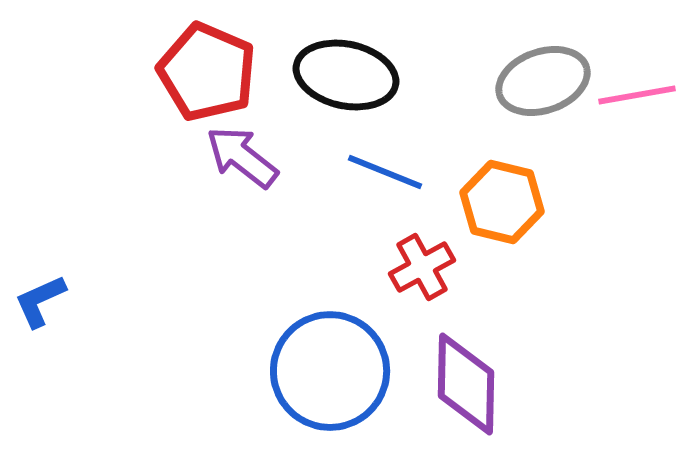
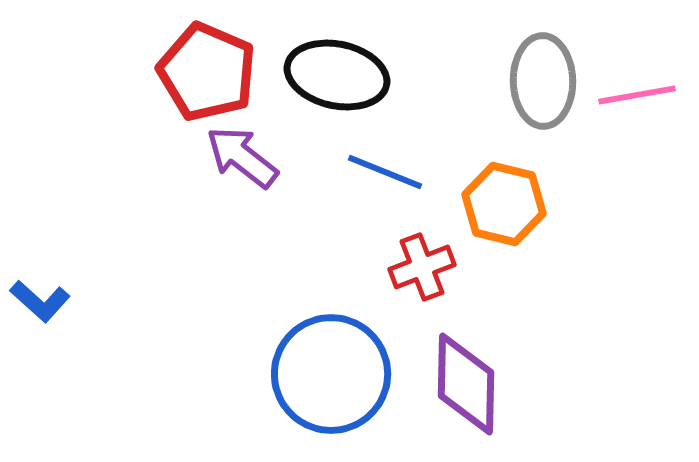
black ellipse: moved 9 px left
gray ellipse: rotated 72 degrees counterclockwise
orange hexagon: moved 2 px right, 2 px down
red cross: rotated 8 degrees clockwise
blue L-shape: rotated 114 degrees counterclockwise
blue circle: moved 1 px right, 3 px down
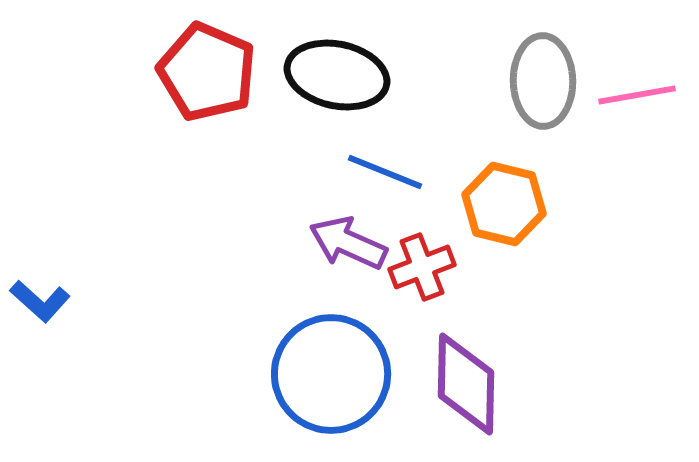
purple arrow: moved 106 px right, 86 px down; rotated 14 degrees counterclockwise
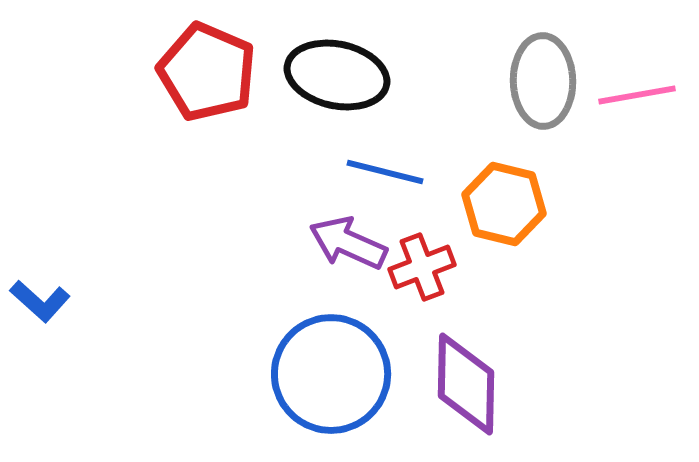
blue line: rotated 8 degrees counterclockwise
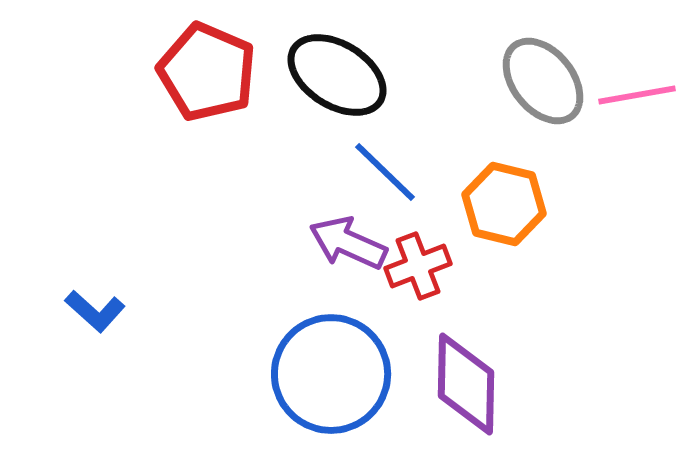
black ellipse: rotated 20 degrees clockwise
gray ellipse: rotated 38 degrees counterclockwise
blue line: rotated 30 degrees clockwise
red cross: moved 4 px left, 1 px up
blue L-shape: moved 55 px right, 10 px down
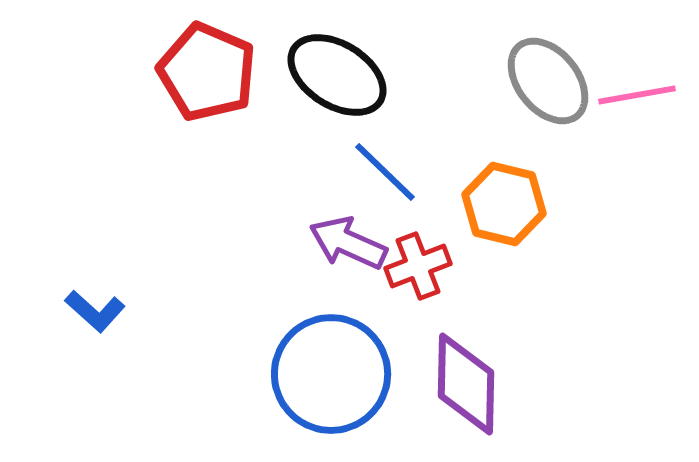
gray ellipse: moved 5 px right
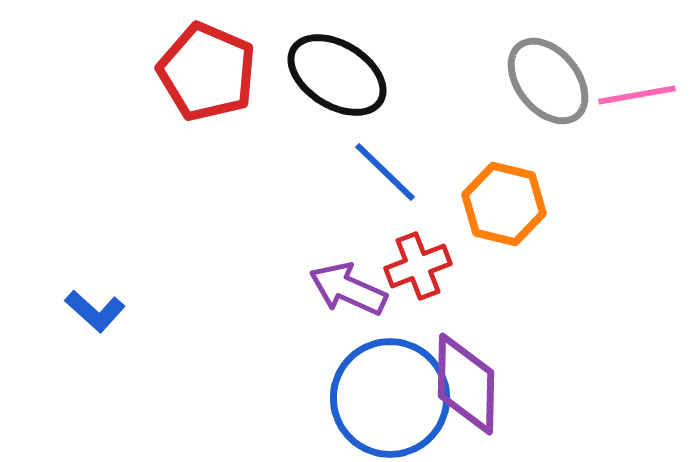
purple arrow: moved 46 px down
blue circle: moved 59 px right, 24 px down
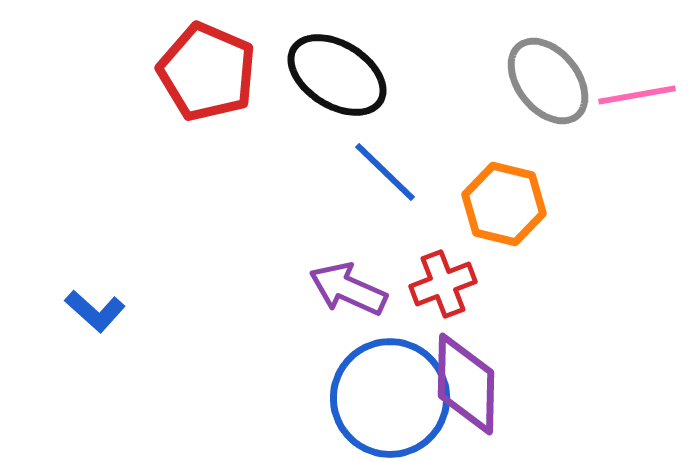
red cross: moved 25 px right, 18 px down
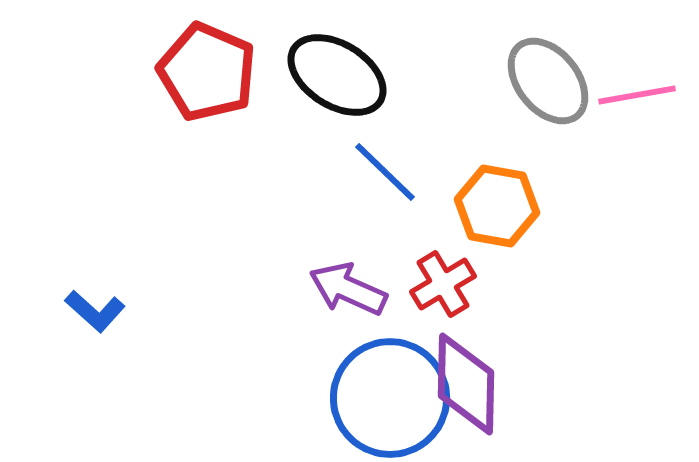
orange hexagon: moved 7 px left, 2 px down; rotated 4 degrees counterclockwise
red cross: rotated 10 degrees counterclockwise
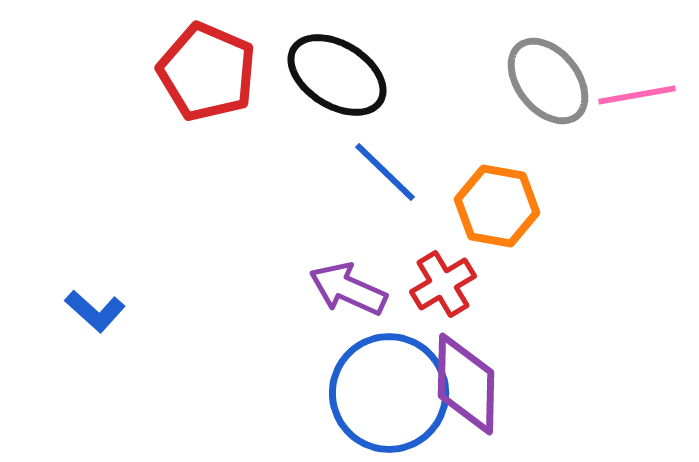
blue circle: moved 1 px left, 5 px up
